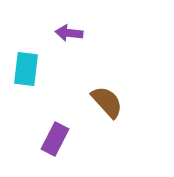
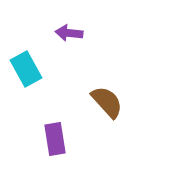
cyan rectangle: rotated 36 degrees counterclockwise
purple rectangle: rotated 36 degrees counterclockwise
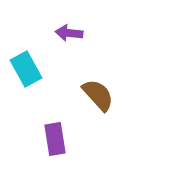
brown semicircle: moved 9 px left, 7 px up
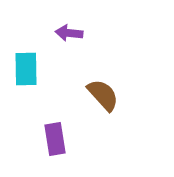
cyan rectangle: rotated 28 degrees clockwise
brown semicircle: moved 5 px right
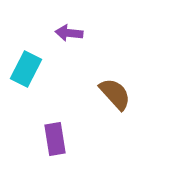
cyan rectangle: rotated 28 degrees clockwise
brown semicircle: moved 12 px right, 1 px up
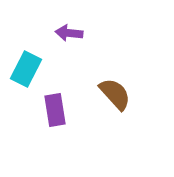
purple rectangle: moved 29 px up
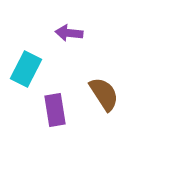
brown semicircle: moved 11 px left; rotated 9 degrees clockwise
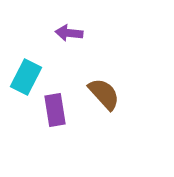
cyan rectangle: moved 8 px down
brown semicircle: rotated 9 degrees counterclockwise
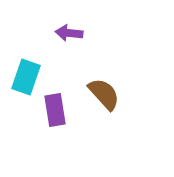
cyan rectangle: rotated 8 degrees counterclockwise
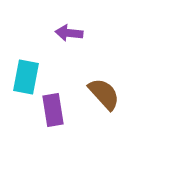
cyan rectangle: rotated 8 degrees counterclockwise
purple rectangle: moved 2 px left
